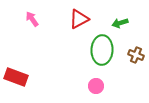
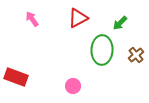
red triangle: moved 1 px left, 1 px up
green arrow: rotated 28 degrees counterclockwise
brown cross: rotated 28 degrees clockwise
pink circle: moved 23 px left
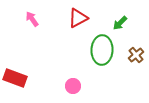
red rectangle: moved 1 px left, 1 px down
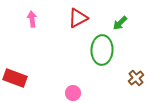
pink arrow: rotated 28 degrees clockwise
brown cross: moved 23 px down
pink circle: moved 7 px down
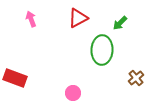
pink arrow: moved 1 px left; rotated 14 degrees counterclockwise
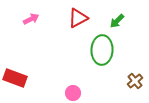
pink arrow: rotated 84 degrees clockwise
green arrow: moved 3 px left, 2 px up
brown cross: moved 1 px left, 3 px down
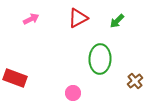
green ellipse: moved 2 px left, 9 px down
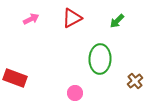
red triangle: moved 6 px left
pink circle: moved 2 px right
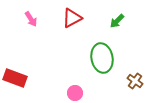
pink arrow: rotated 84 degrees clockwise
green ellipse: moved 2 px right, 1 px up; rotated 12 degrees counterclockwise
brown cross: rotated 14 degrees counterclockwise
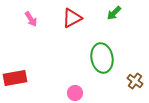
green arrow: moved 3 px left, 8 px up
red rectangle: rotated 30 degrees counterclockwise
